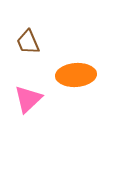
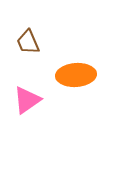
pink triangle: moved 1 px left, 1 px down; rotated 8 degrees clockwise
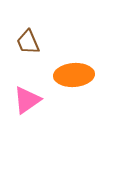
orange ellipse: moved 2 px left
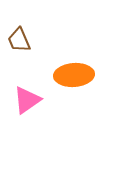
brown trapezoid: moved 9 px left, 2 px up
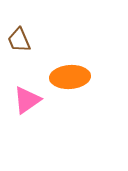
orange ellipse: moved 4 px left, 2 px down
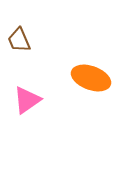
orange ellipse: moved 21 px right, 1 px down; rotated 24 degrees clockwise
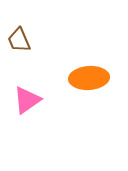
orange ellipse: moved 2 px left; rotated 24 degrees counterclockwise
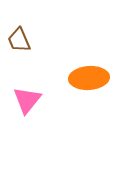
pink triangle: rotated 16 degrees counterclockwise
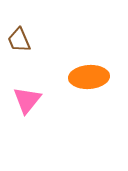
orange ellipse: moved 1 px up
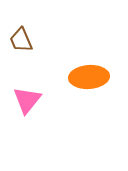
brown trapezoid: moved 2 px right
